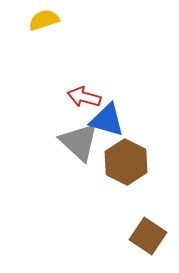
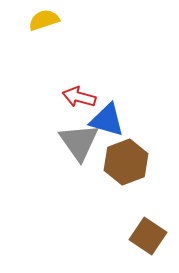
red arrow: moved 5 px left
gray triangle: rotated 12 degrees clockwise
brown hexagon: rotated 12 degrees clockwise
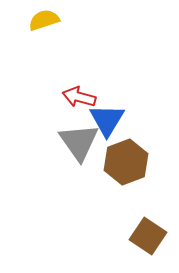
blue triangle: rotated 45 degrees clockwise
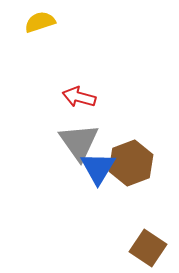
yellow semicircle: moved 4 px left, 2 px down
blue triangle: moved 9 px left, 48 px down
brown hexagon: moved 5 px right, 1 px down
brown square: moved 12 px down
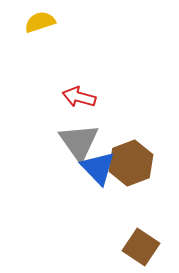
blue triangle: rotated 15 degrees counterclockwise
brown square: moved 7 px left, 1 px up
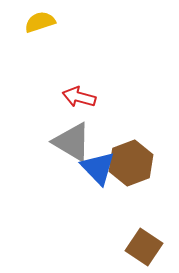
gray triangle: moved 7 px left; rotated 24 degrees counterclockwise
brown square: moved 3 px right
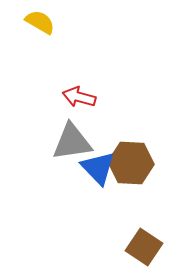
yellow semicircle: rotated 48 degrees clockwise
gray triangle: rotated 39 degrees counterclockwise
brown hexagon: rotated 24 degrees clockwise
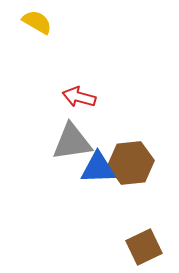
yellow semicircle: moved 3 px left
brown hexagon: rotated 9 degrees counterclockwise
blue triangle: rotated 48 degrees counterclockwise
brown square: rotated 30 degrees clockwise
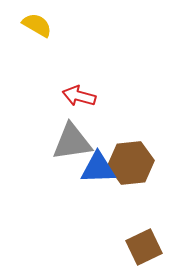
yellow semicircle: moved 3 px down
red arrow: moved 1 px up
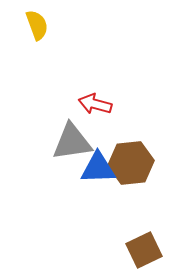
yellow semicircle: rotated 40 degrees clockwise
red arrow: moved 16 px right, 8 px down
brown square: moved 3 px down
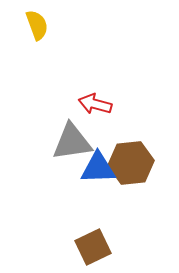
brown square: moved 51 px left, 3 px up
